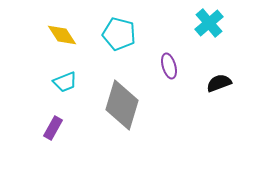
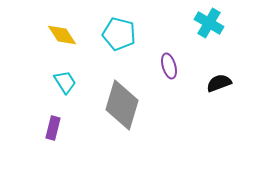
cyan cross: rotated 20 degrees counterclockwise
cyan trapezoid: rotated 100 degrees counterclockwise
purple rectangle: rotated 15 degrees counterclockwise
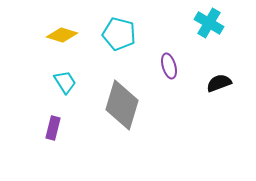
yellow diamond: rotated 40 degrees counterclockwise
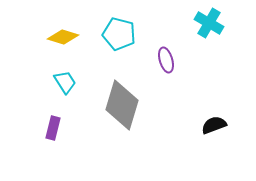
yellow diamond: moved 1 px right, 2 px down
purple ellipse: moved 3 px left, 6 px up
black semicircle: moved 5 px left, 42 px down
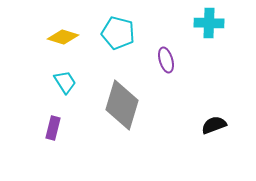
cyan cross: rotated 28 degrees counterclockwise
cyan pentagon: moved 1 px left, 1 px up
